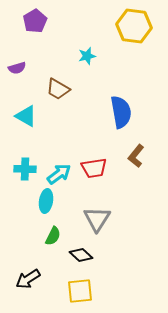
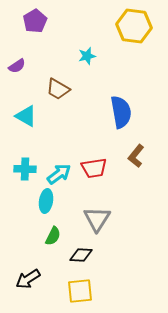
purple semicircle: moved 2 px up; rotated 18 degrees counterclockwise
black diamond: rotated 40 degrees counterclockwise
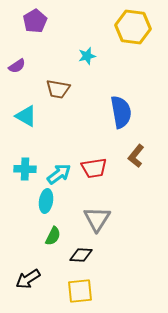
yellow hexagon: moved 1 px left, 1 px down
brown trapezoid: rotated 20 degrees counterclockwise
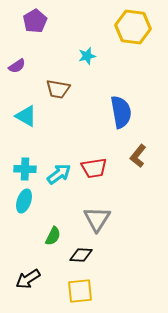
brown L-shape: moved 2 px right
cyan ellipse: moved 22 px left; rotated 10 degrees clockwise
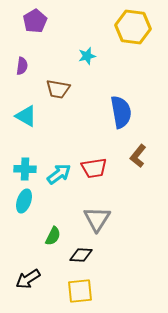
purple semicircle: moved 5 px right; rotated 48 degrees counterclockwise
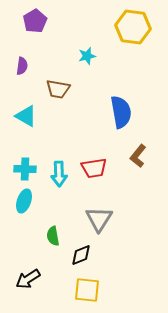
cyan arrow: rotated 125 degrees clockwise
gray triangle: moved 2 px right
green semicircle: rotated 144 degrees clockwise
black diamond: rotated 25 degrees counterclockwise
yellow square: moved 7 px right, 1 px up; rotated 12 degrees clockwise
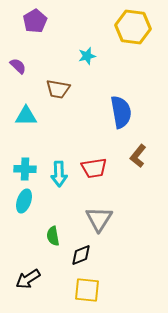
purple semicircle: moved 4 px left; rotated 54 degrees counterclockwise
cyan triangle: rotated 30 degrees counterclockwise
